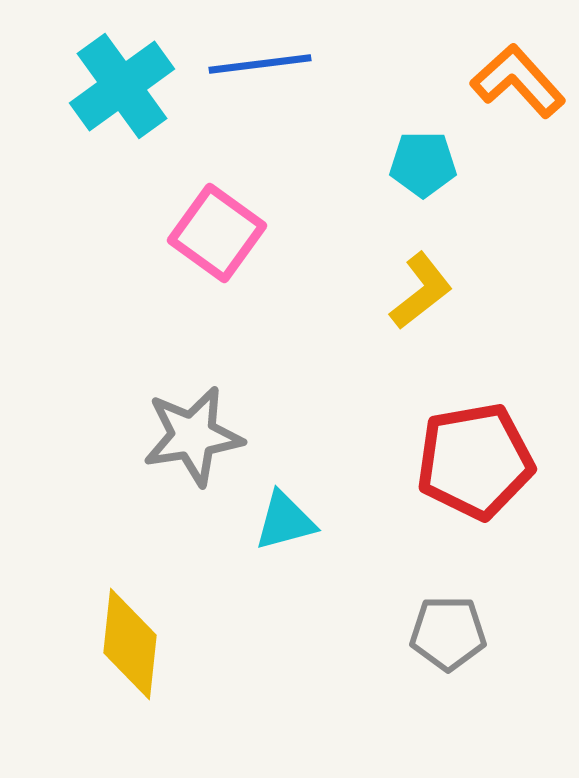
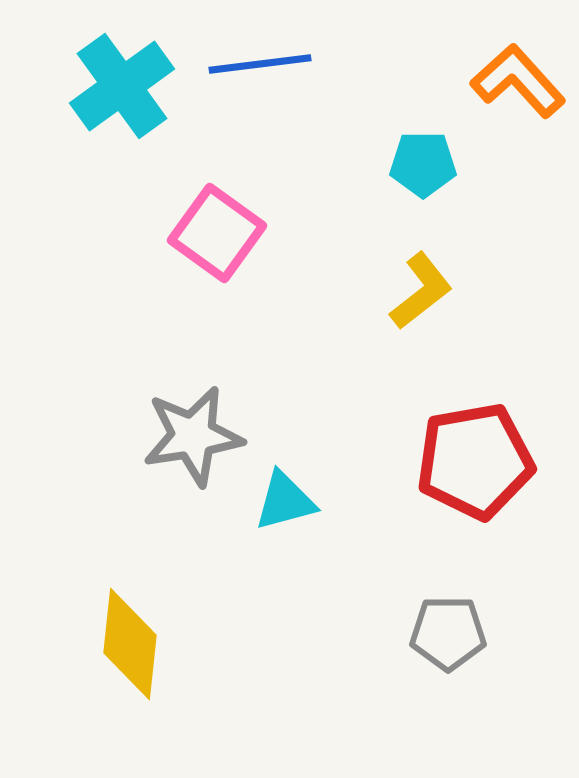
cyan triangle: moved 20 px up
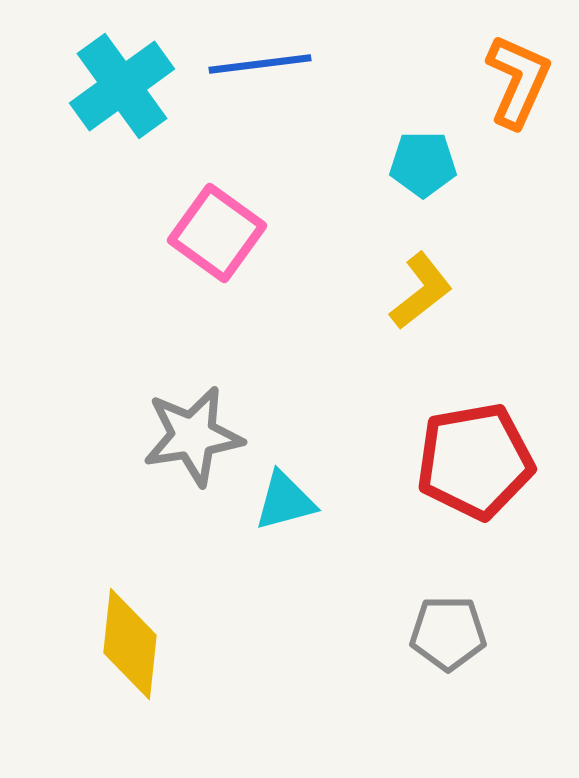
orange L-shape: rotated 66 degrees clockwise
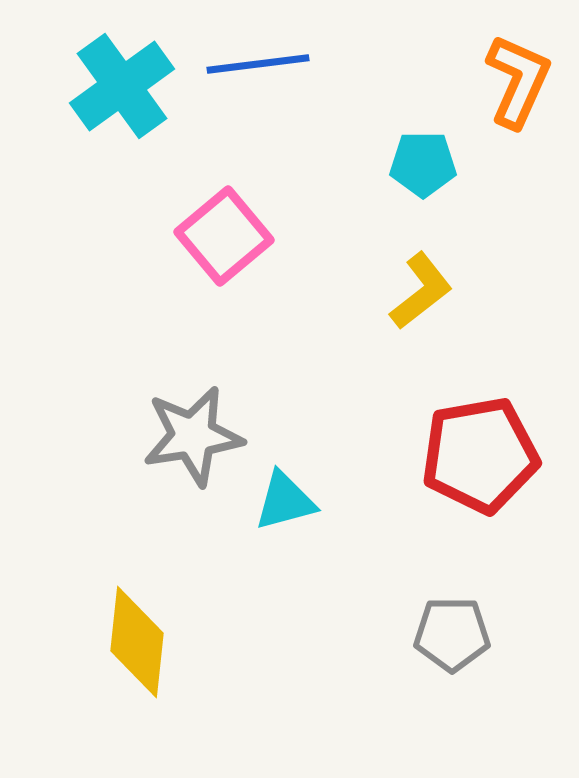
blue line: moved 2 px left
pink square: moved 7 px right, 3 px down; rotated 14 degrees clockwise
red pentagon: moved 5 px right, 6 px up
gray pentagon: moved 4 px right, 1 px down
yellow diamond: moved 7 px right, 2 px up
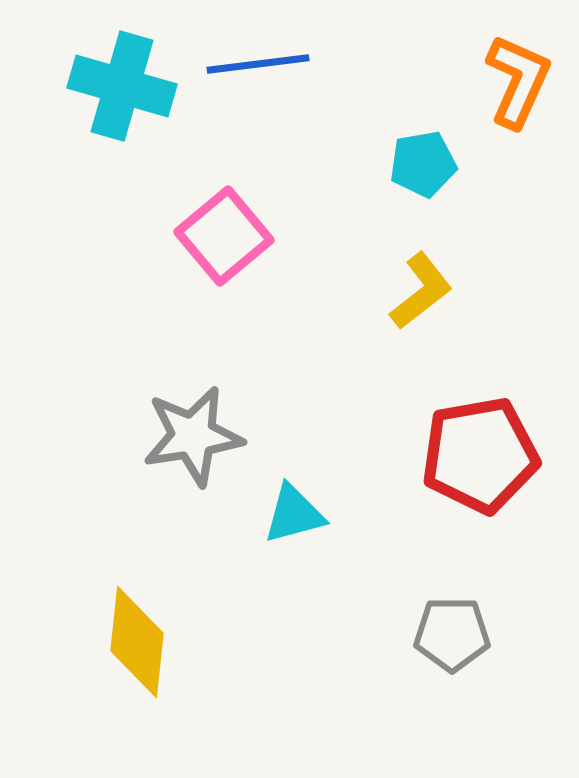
cyan cross: rotated 38 degrees counterclockwise
cyan pentagon: rotated 10 degrees counterclockwise
cyan triangle: moved 9 px right, 13 px down
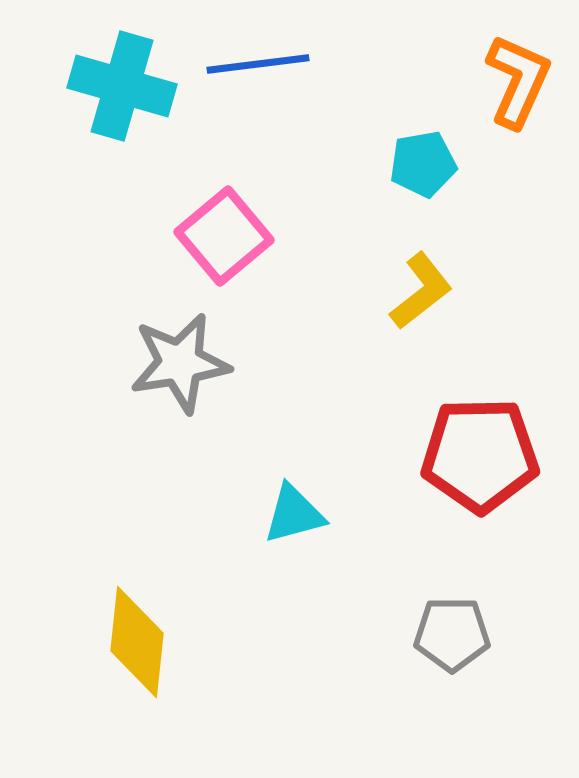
gray star: moved 13 px left, 73 px up
red pentagon: rotated 9 degrees clockwise
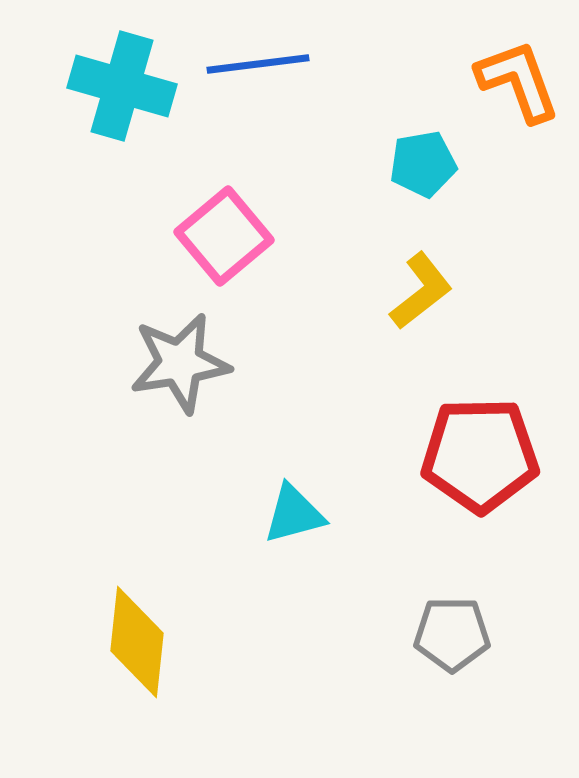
orange L-shape: rotated 44 degrees counterclockwise
